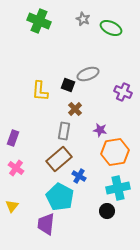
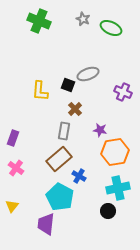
black circle: moved 1 px right
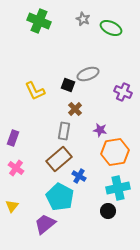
yellow L-shape: moved 5 px left; rotated 30 degrees counterclockwise
purple trapezoid: moved 1 px left; rotated 45 degrees clockwise
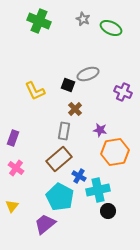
cyan cross: moved 20 px left, 2 px down
